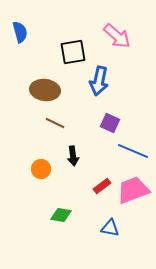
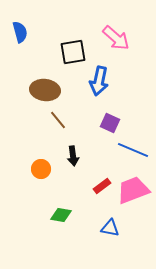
pink arrow: moved 1 px left, 2 px down
brown line: moved 3 px right, 3 px up; rotated 24 degrees clockwise
blue line: moved 1 px up
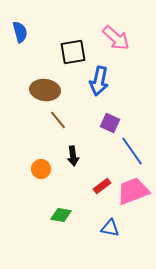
blue line: moved 1 px left, 1 px down; rotated 32 degrees clockwise
pink trapezoid: moved 1 px down
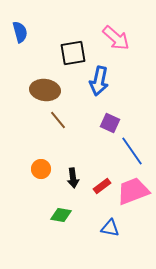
black square: moved 1 px down
black arrow: moved 22 px down
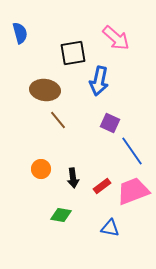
blue semicircle: moved 1 px down
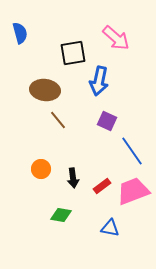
purple square: moved 3 px left, 2 px up
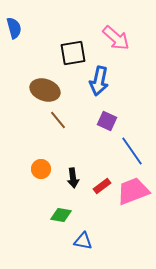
blue semicircle: moved 6 px left, 5 px up
brown ellipse: rotated 12 degrees clockwise
blue triangle: moved 27 px left, 13 px down
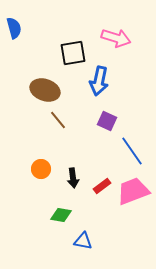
pink arrow: rotated 24 degrees counterclockwise
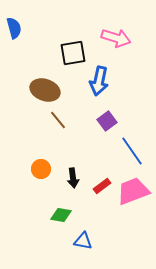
purple square: rotated 30 degrees clockwise
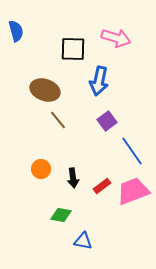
blue semicircle: moved 2 px right, 3 px down
black square: moved 4 px up; rotated 12 degrees clockwise
